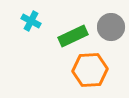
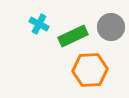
cyan cross: moved 8 px right, 3 px down
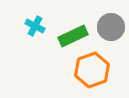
cyan cross: moved 4 px left, 2 px down
orange hexagon: moved 2 px right; rotated 16 degrees counterclockwise
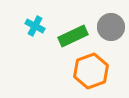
orange hexagon: moved 1 px left, 1 px down
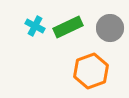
gray circle: moved 1 px left, 1 px down
green rectangle: moved 5 px left, 9 px up
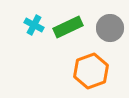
cyan cross: moved 1 px left, 1 px up
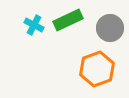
green rectangle: moved 7 px up
orange hexagon: moved 6 px right, 2 px up
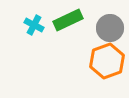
orange hexagon: moved 10 px right, 8 px up
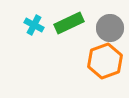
green rectangle: moved 1 px right, 3 px down
orange hexagon: moved 2 px left
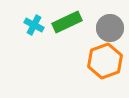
green rectangle: moved 2 px left, 1 px up
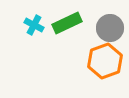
green rectangle: moved 1 px down
